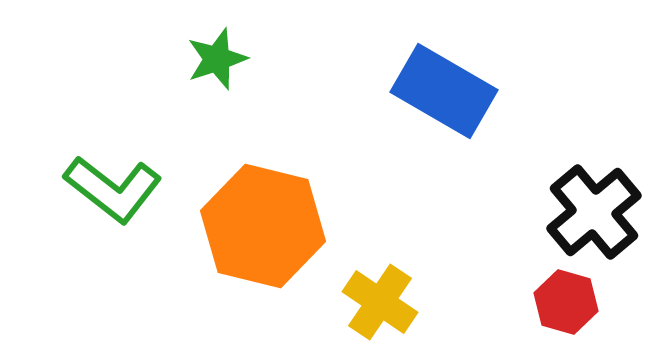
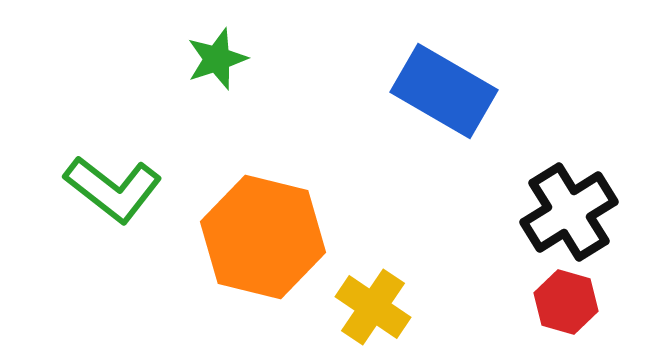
black cross: moved 25 px left; rotated 8 degrees clockwise
orange hexagon: moved 11 px down
yellow cross: moved 7 px left, 5 px down
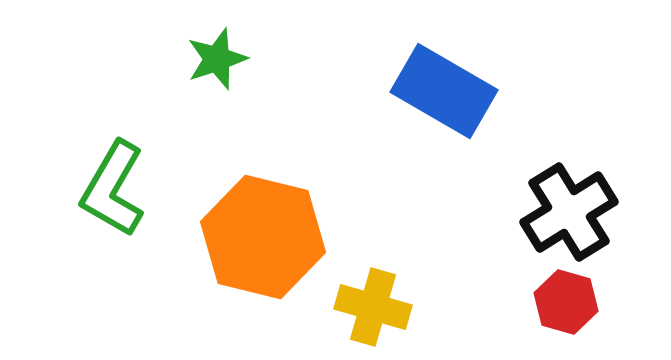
green L-shape: rotated 82 degrees clockwise
yellow cross: rotated 18 degrees counterclockwise
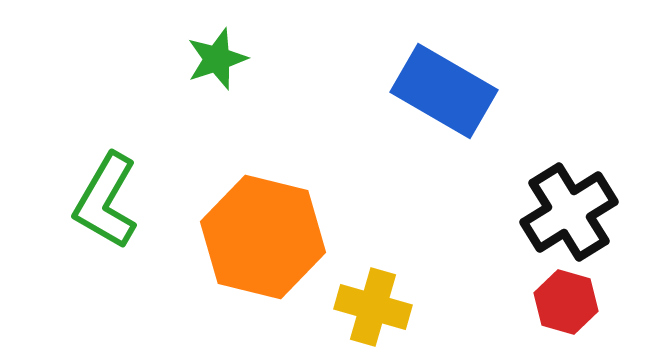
green L-shape: moved 7 px left, 12 px down
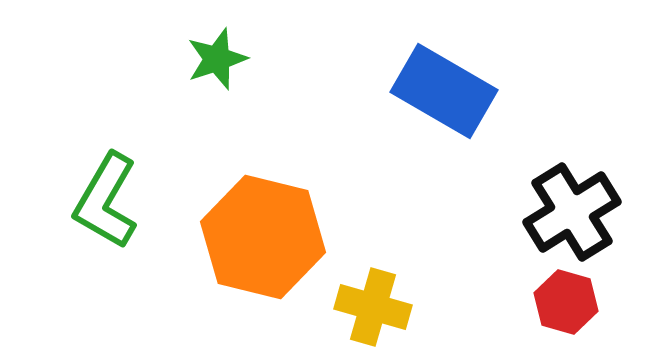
black cross: moved 3 px right
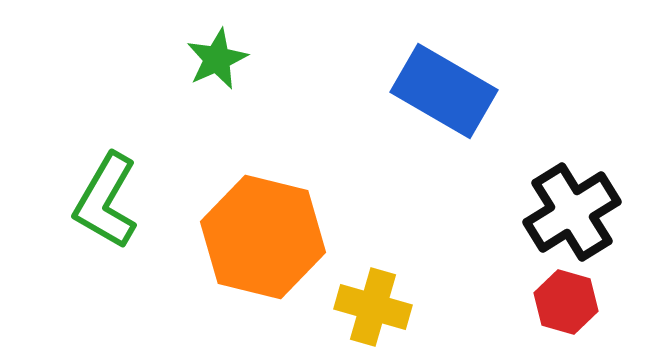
green star: rotated 6 degrees counterclockwise
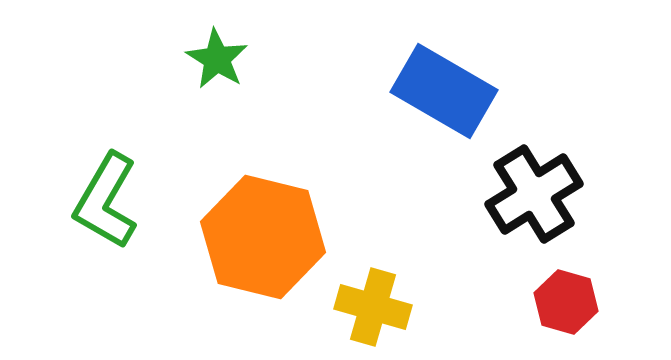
green star: rotated 16 degrees counterclockwise
black cross: moved 38 px left, 18 px up
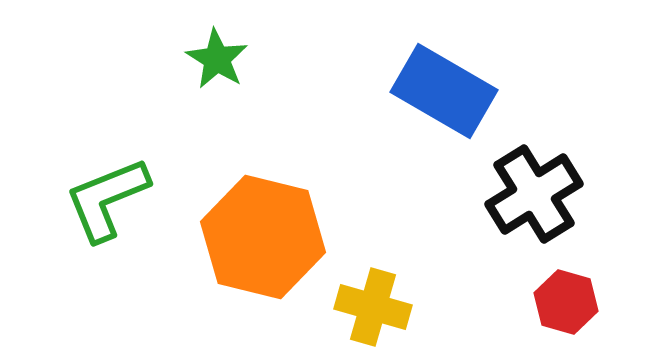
green L-shape: moved 1 px right, 2 px up; rotated 38 degrees clockwise
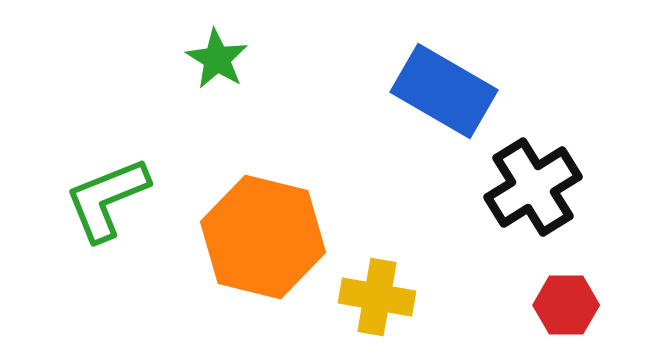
black cross: moved 1 px left, 7 px up
red hexagon: moved 3 px down; rotated 16 degrees counterclockwise
yellow cross: moved 4 px right, 10 px up; rotated 6 degrees counterclockwise
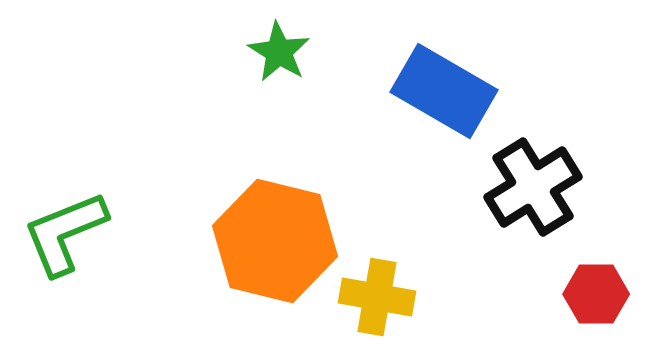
green star: moved 62 px right, 7 px up
green L-shape: moved 42 px left, 34 px down
orange hexagon: moved 12 px right, 4 px down
red hexagon: moved 30 px right, 11 px up
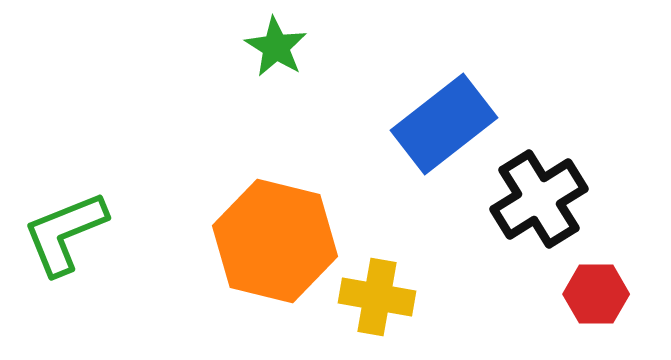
green star: moved 3 px left, 5 px up
blue rectangle: moved 33 px down; rotated 68 degrees counterclockwise
black cross: moved 6 px right, 12 px down
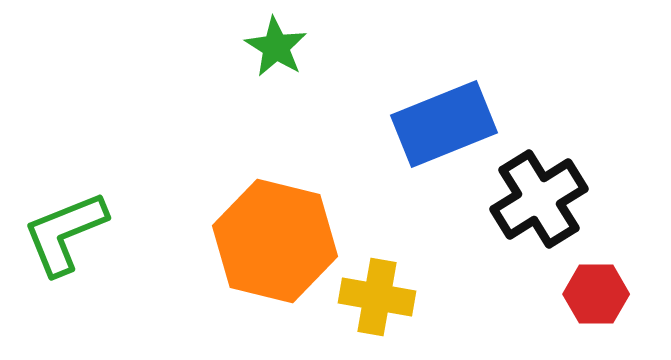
blue rectangle: rotated 16 degrees clockwise
